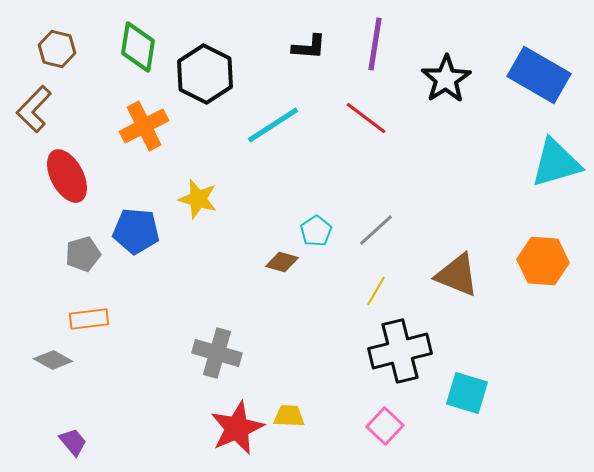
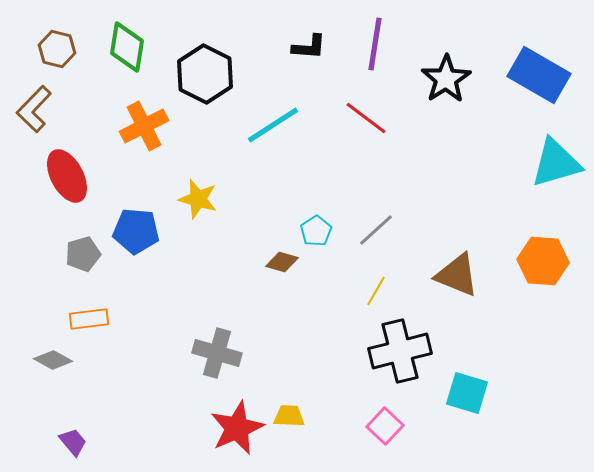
green diamond: moved 11 px left
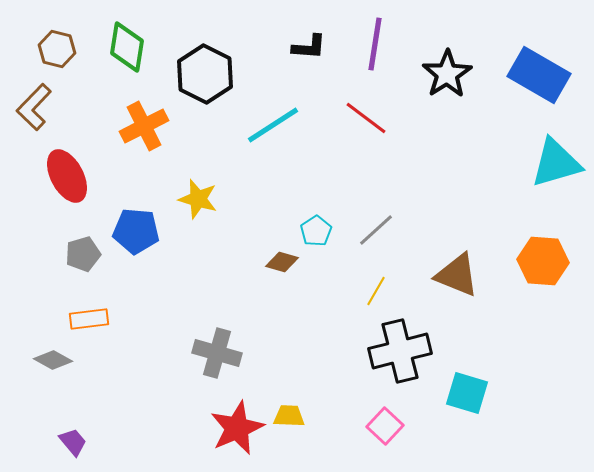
black star: moved 1 px right, 5 px up
brown L-shape: moved 2 px up
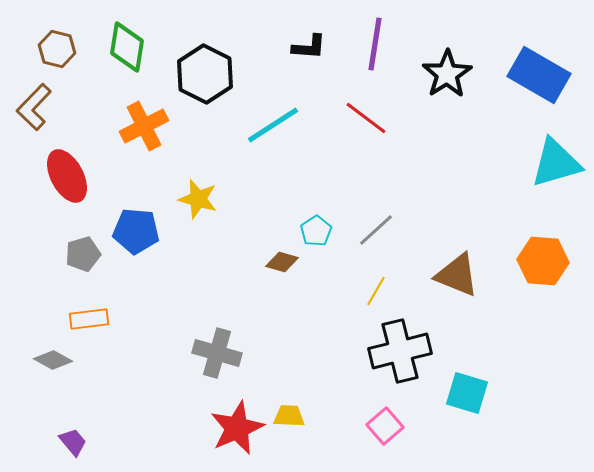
pink square: rotated 6 degrees clockwise
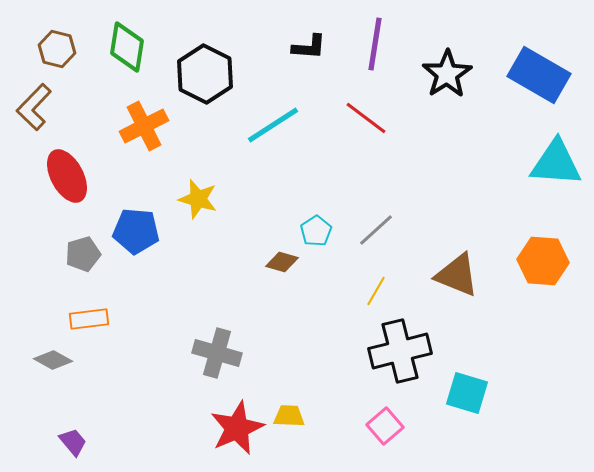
cyan triangle: rotated 20 degrees clockwise
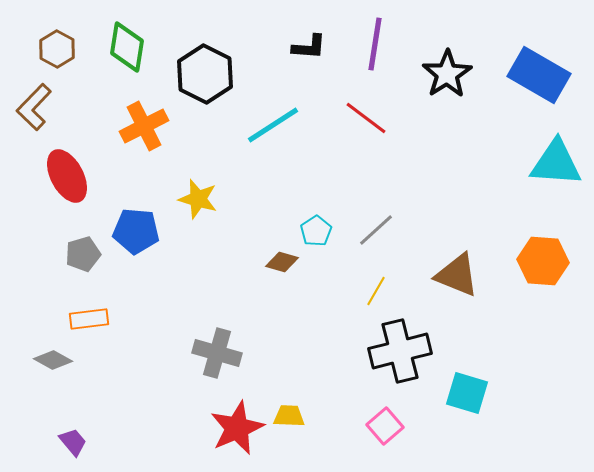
brown hexagon: rotated 15 degrees clockwise
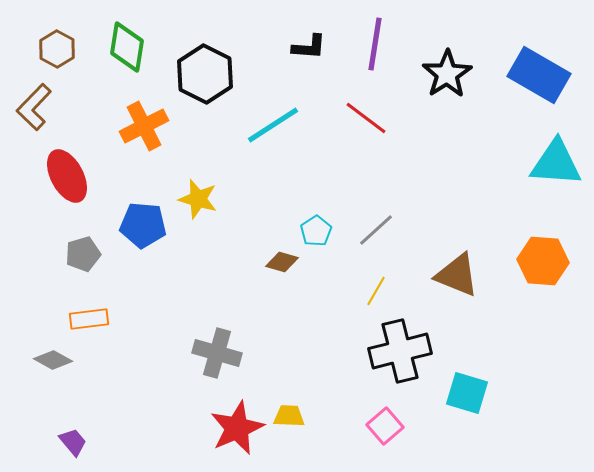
blue pentagon: moved 7 px right, 6 px up
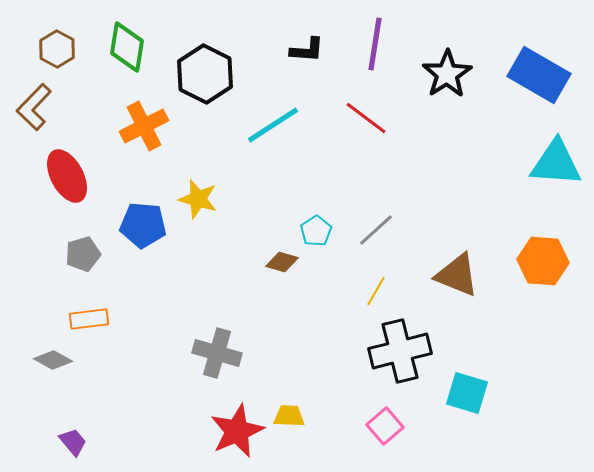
black L-shape: moved 2 px left, 3 px down
red star: moved 3 px down
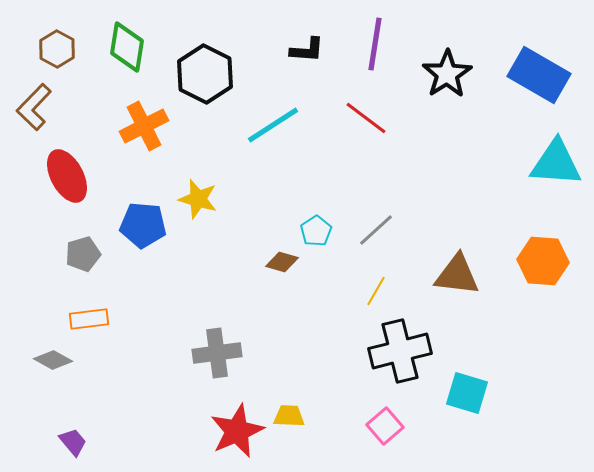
brown triangle: rotated 15 degrees counterclockwise
gray cross: rotated 24 degrees counterclockwise
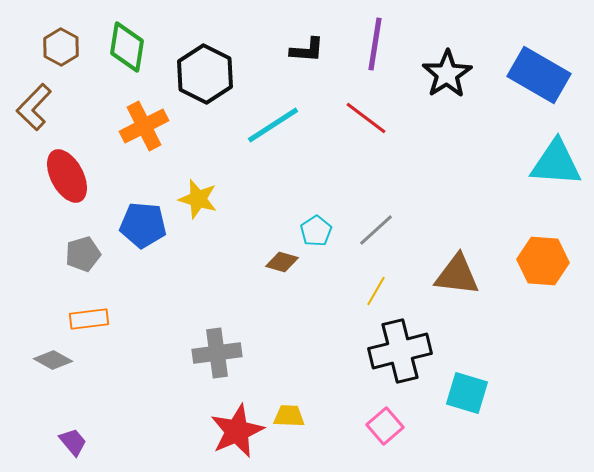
brown hexagon: moved 4 px right, 2 px up
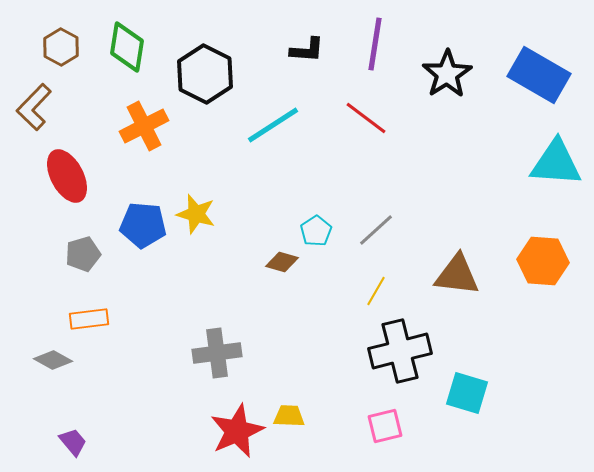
yellow star: moved 2 px left, 15 px down
pink square: rotated 27 degrees clockwise
